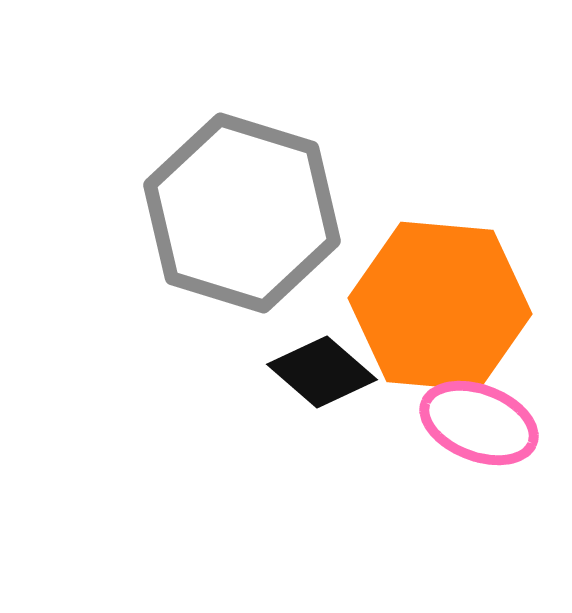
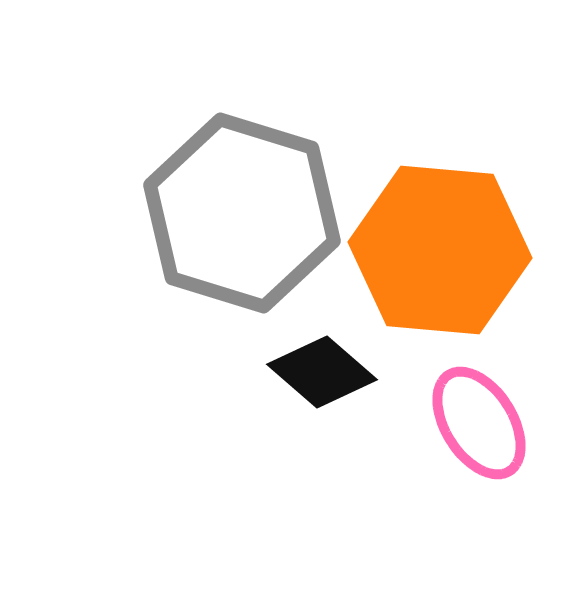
orange hexagon: moved 56 px up
pink ellipse: rotated 37 degrees clockwise
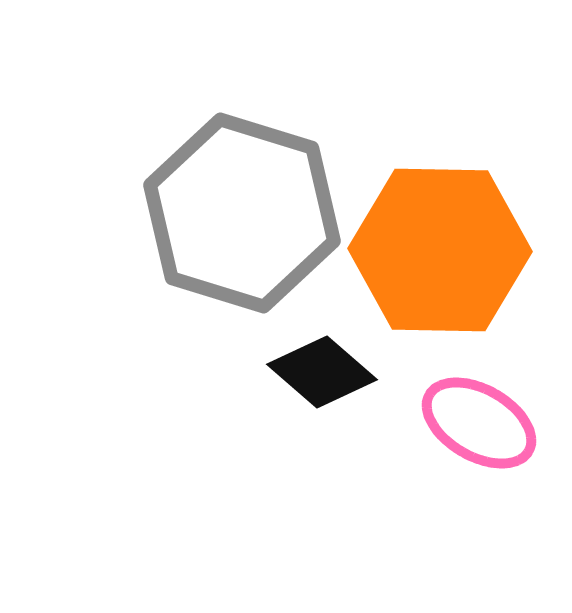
orange hexagon: rotated 4 degrees counterclockwise
pink ellipse: rotated 28 degrees counterclockwise
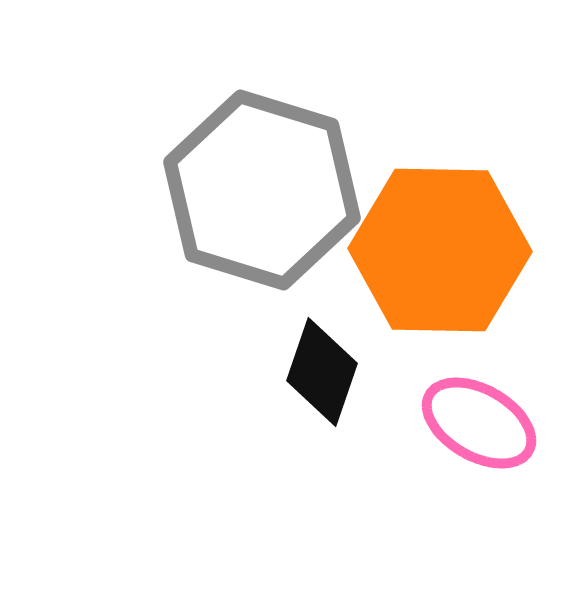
gray hexagon: moved 20 px right, 23 px up
black diamond: rotated 68 degrees clockwise
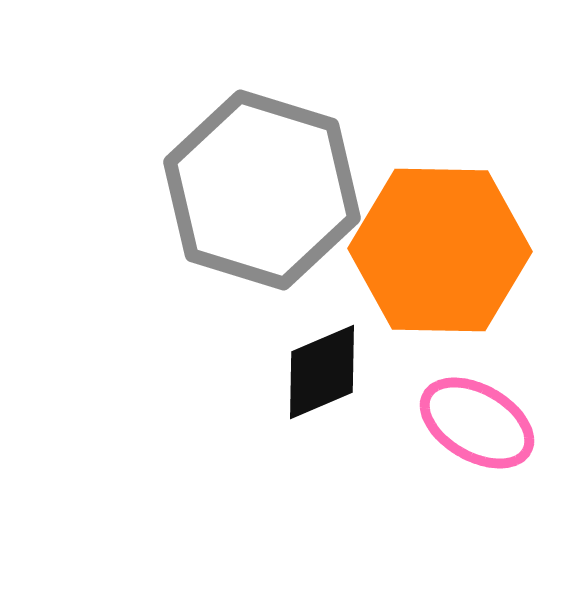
black diamond: rotated 48 degrees clockwise
pink ellipse: moved 2 px left
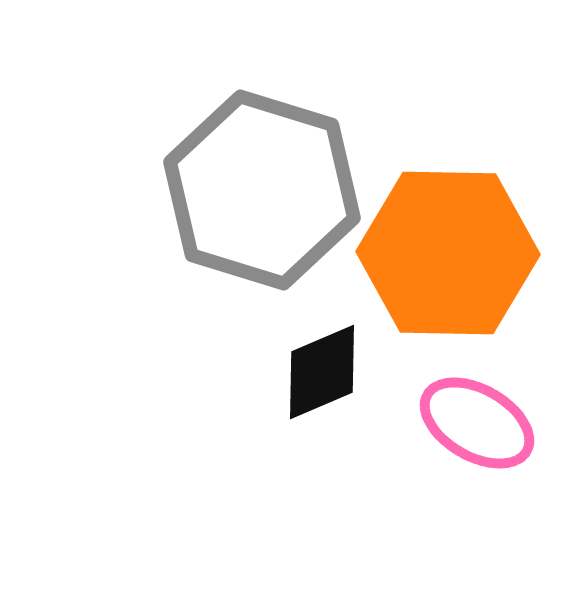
orange hexagon: moved 8 px right, 3 px down
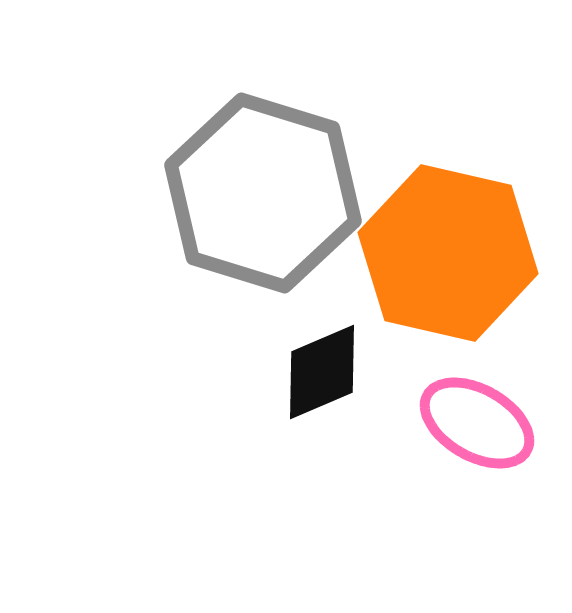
gray hexagon: moved 1 px right, 3 px down
orange hexagon: rotated 12 degrees clockwise
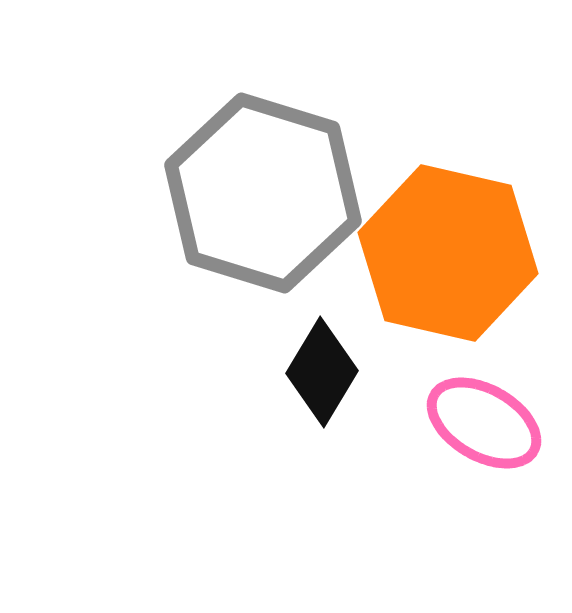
black diamond: rotated 36 degrees counterclockwise
pink ellipse: moved 7 px right
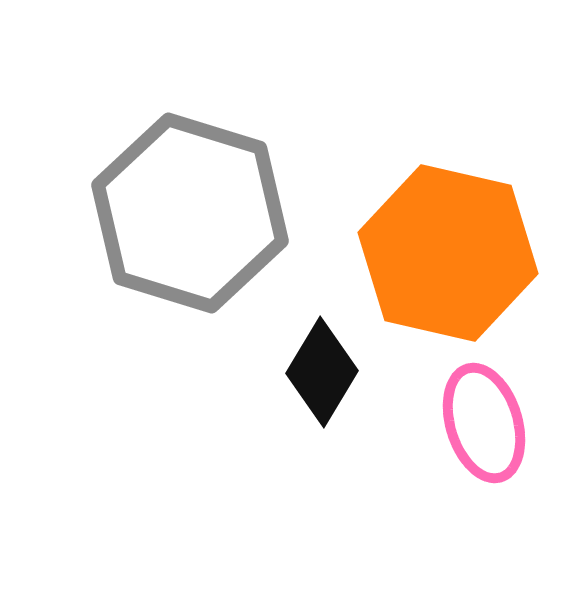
gray hexagon: moved 73 px left, 20 px down
pink ellipse: rotated 43 degrees clockwise
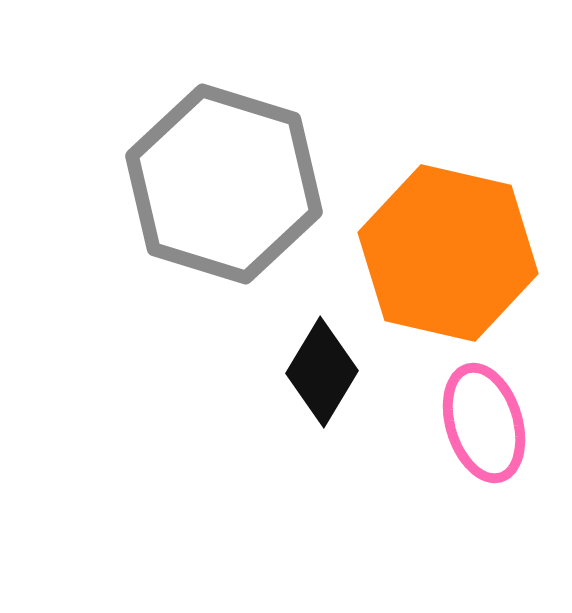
gray hexagon: moved 34 px right, 29 px up
